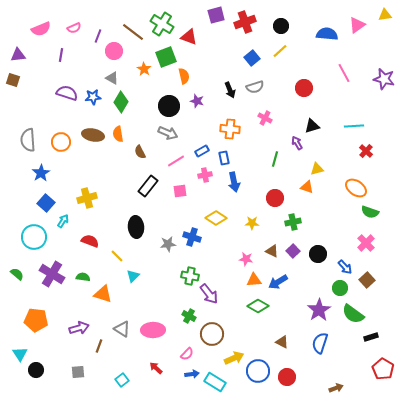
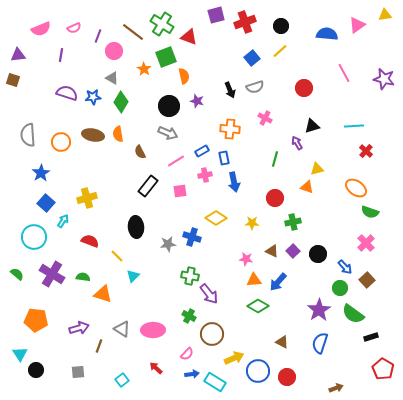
gray semicircle at (28, 140): moved 5 px up
blue arrow at (278, 282): rotated 18 degrees counterclockwise
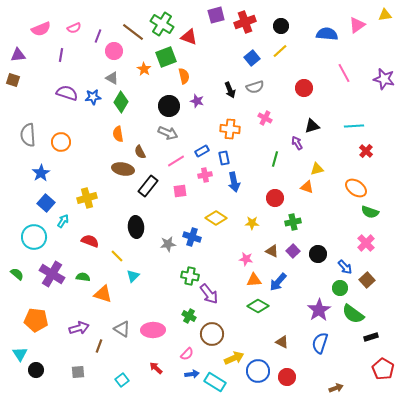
brown ellipse at (93, 135): moved 30 px right, 34 px down
